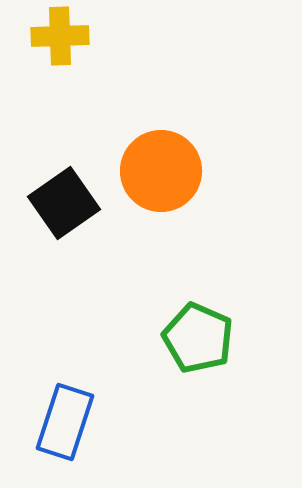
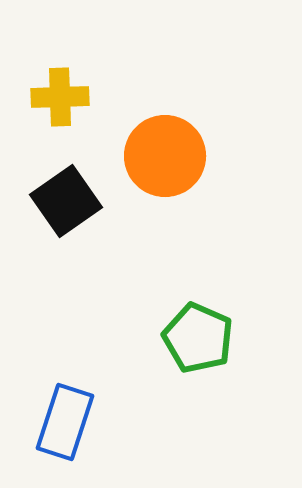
yellow cross: moved 61 px down
orange circle: moved 4 px right, 15 px up
black square: moved 2 px right, 2 px up
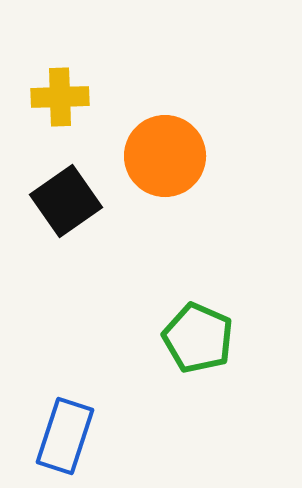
blue rectangle: moved 14 px down
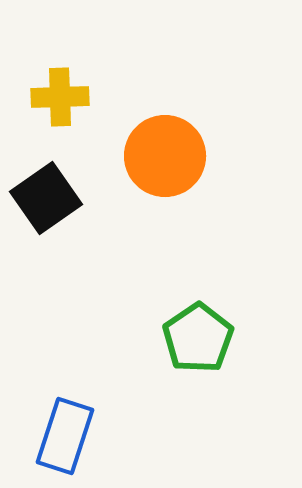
black square: moved 20 px left, 3 px up
green pentagon: rotated 14 degrees clockwise
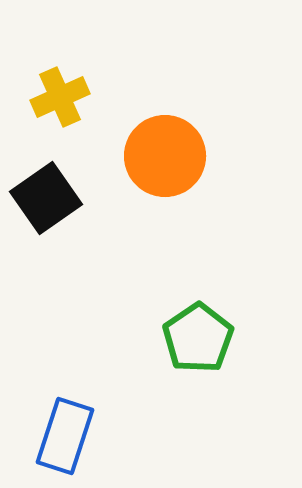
yellow cross: rotated 22 degrees counterclockwise
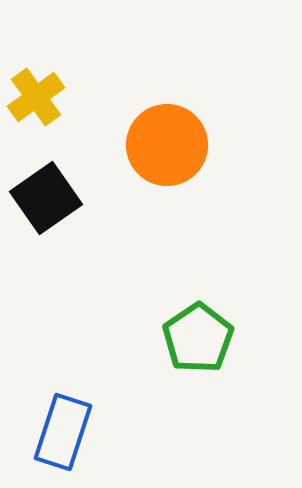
yellow cross: moved 24 px left; rotated 12 degrees counterclockwise
orange circle: moved 2 px right, 11 px up
blue rectangle: moved 2 px left, 4 px up
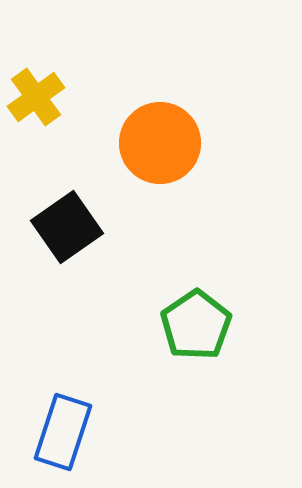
orange circle: moved 7 px left, 2 px up
black square: moved 21 px right, 29 px down
green pentagon: moved 2 px left, 13 px up
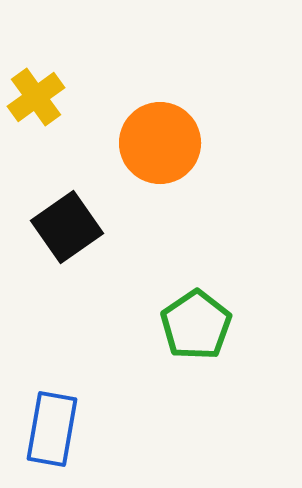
blue rectangle: moved 11 px left, 3 px up; rotated 8 degrees counterclockwise
